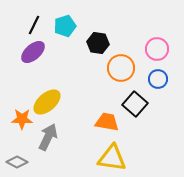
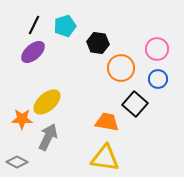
yellow triangle: moved 7 px left
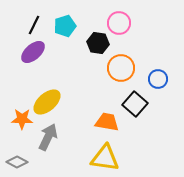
pink circle: moved 38 px left, 26 px up
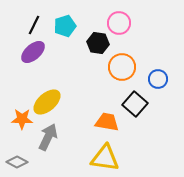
orange circle: moved 1 px right, 1 px up
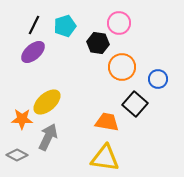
gray diamond: moved 7 px up
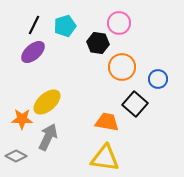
gray diamond: moved 1 px left, 1 px down
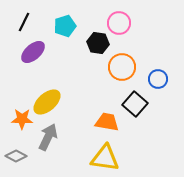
black line: moved 10 px left, 3 px up
